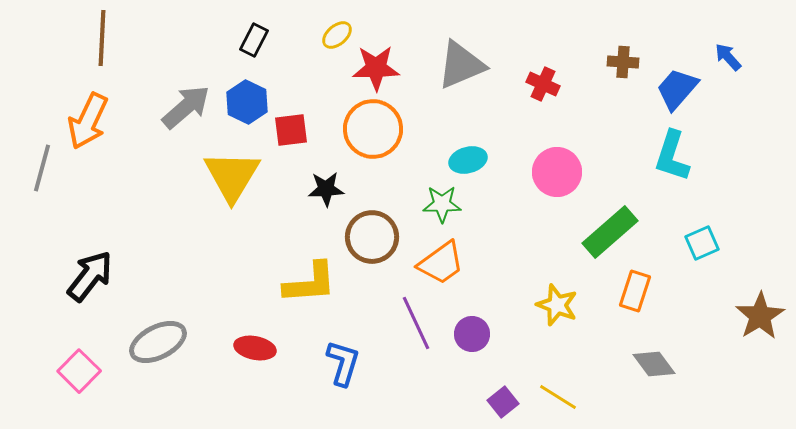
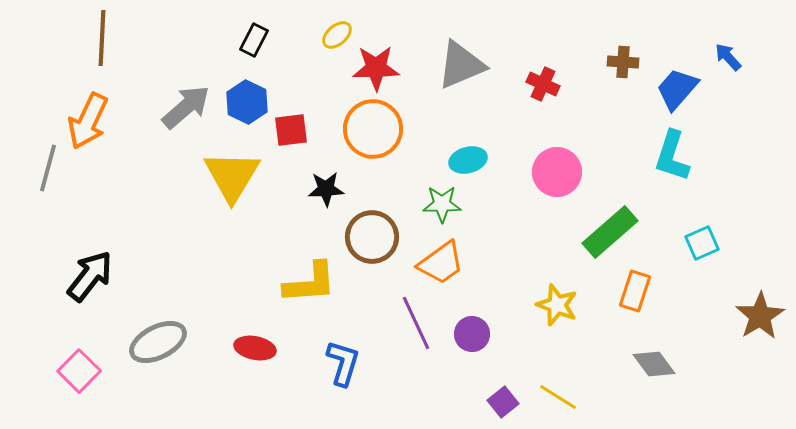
gray line: moved 6 px right
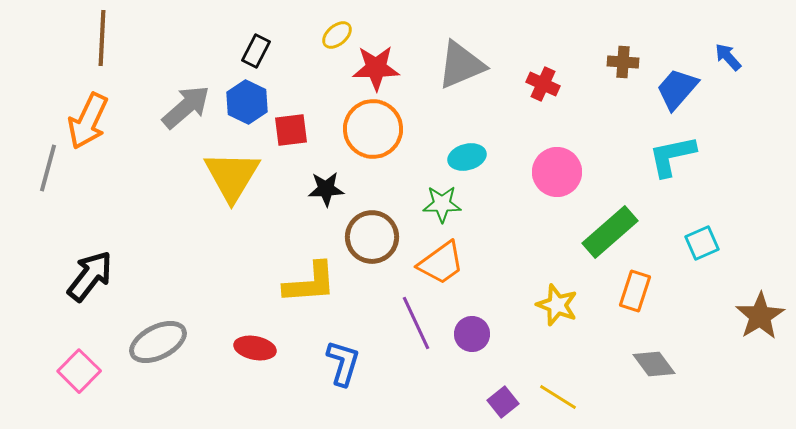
black rectangle: moved 2 px right, 11 px down
cyan L-shape: rotated 60 degrees clockwise
cyan ellipse: moved 1 px left, 3 px up
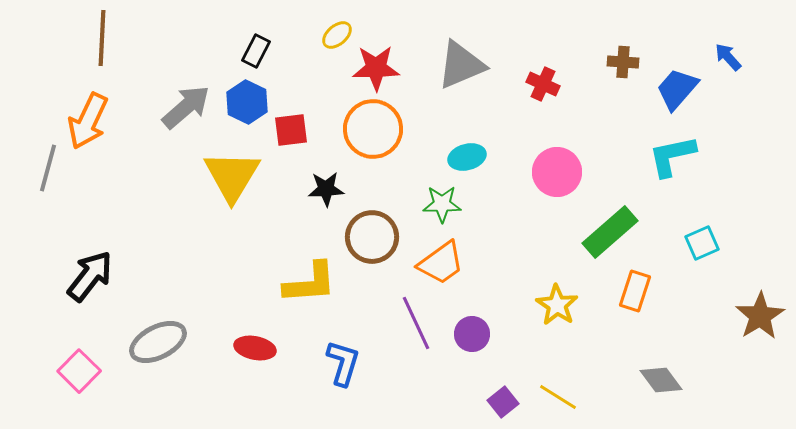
yellow star: rotated 12 degrees clockwise
gray diamond: moved 7 px right, 16 px down
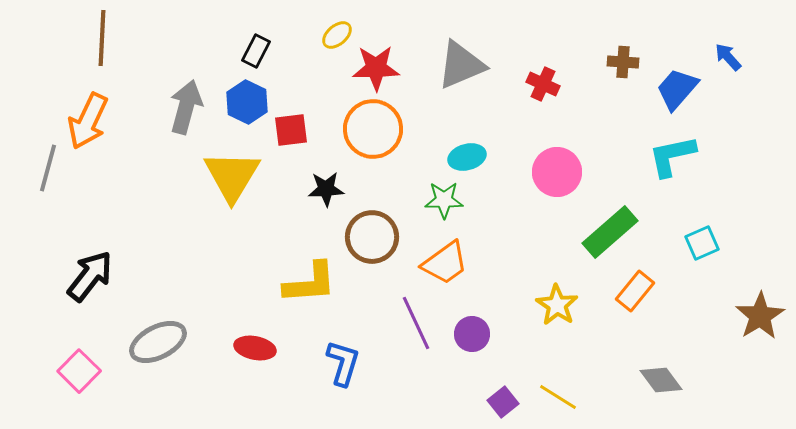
gray arrow: rotated 34 degrees counterclockwise
green star: moved 2 px right, 4 px up
orange trapezoid: moved 4 px right
orange rectangle: rotated 21 degrees clockwise
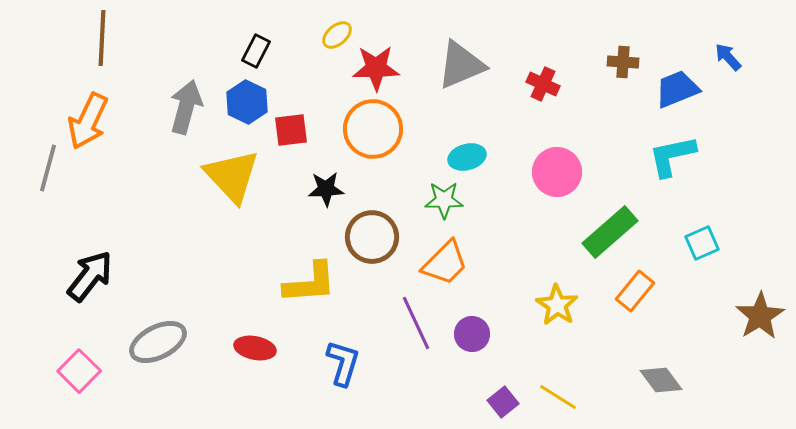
blue trapezoid: rotated 27 degrees clockwise
yellow triangle: rotated 14 degrees counterclockwise
orange trapezoid: rotated 9 degrees counterclockwise
